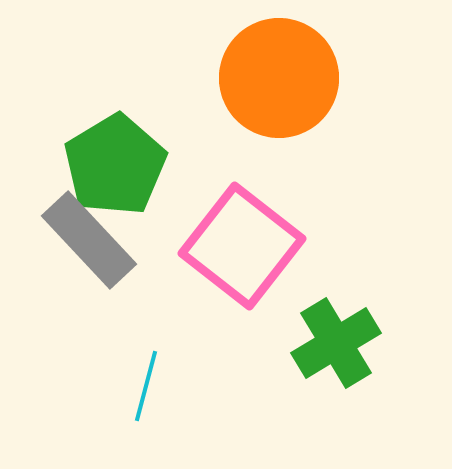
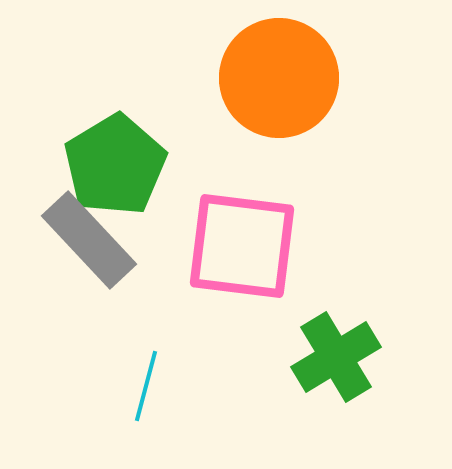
pink square: rotated 31 degrees counterclockwise
green cross: moved 14 px down
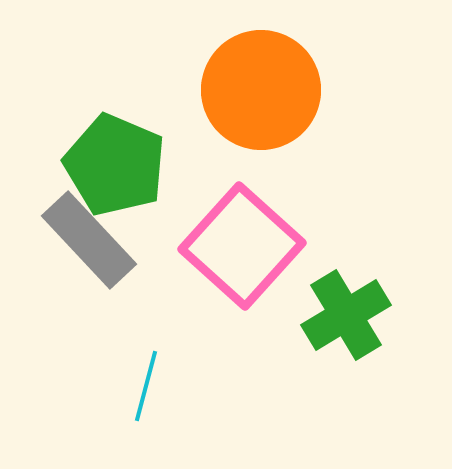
orange circle: moved 18 px left, 12 px down
green pentagon: rotated 18 degrees counterclockwise
pink square: rotated 35 degrees clockwise
green cross: moved 10 px right, 42 px up
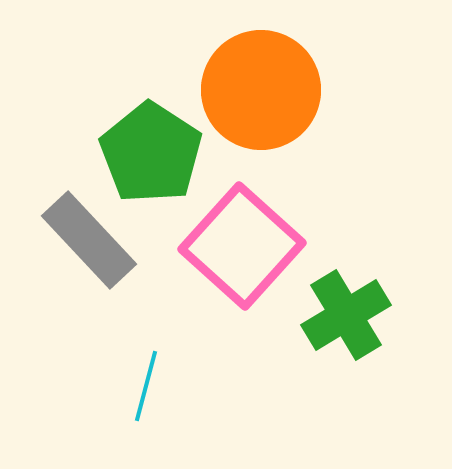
green pentagon: moved 36 px right, 12 px up; rotated 10 degrees clockwise
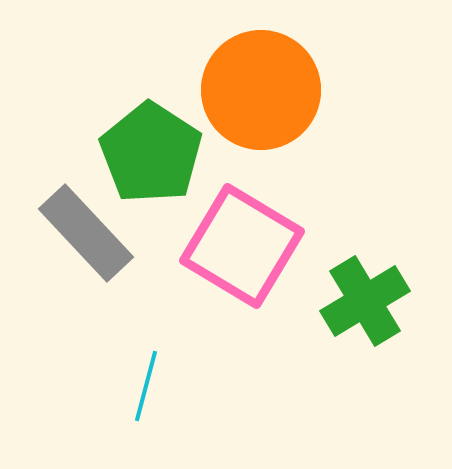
gray rectangle: moved 3 px left, 7 px up
pink square: rotated 11 degrees counterclockwise
green cross: moved 19 px right, 14 px up
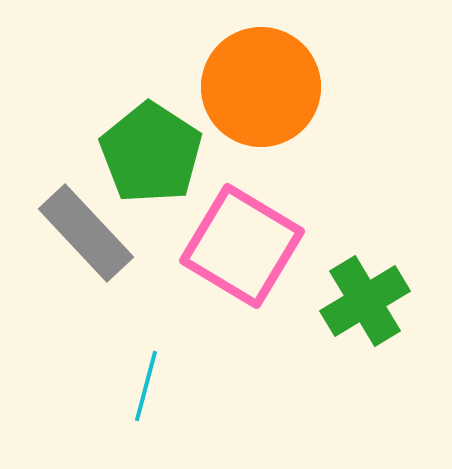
orange circle: moved 3 px up
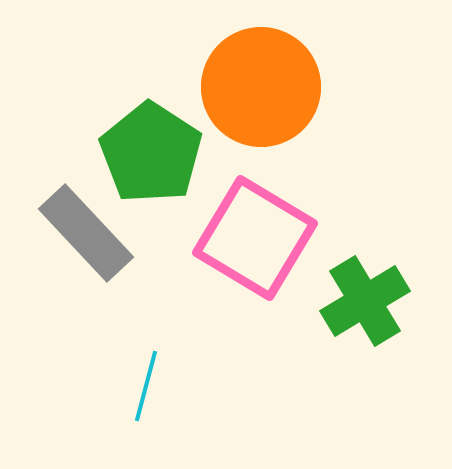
pink square: moved 13 px right, 8 px up
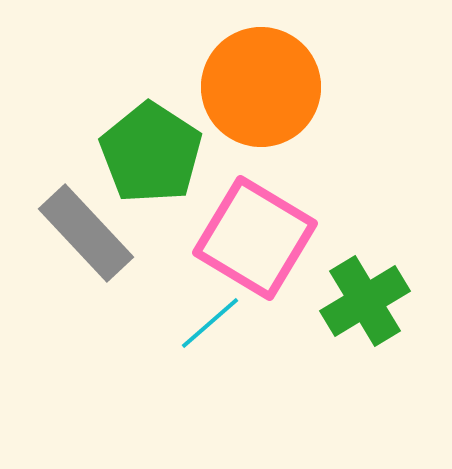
cyan line: moved 64 px right, 63 px up; rotated 34 degrees clockwise
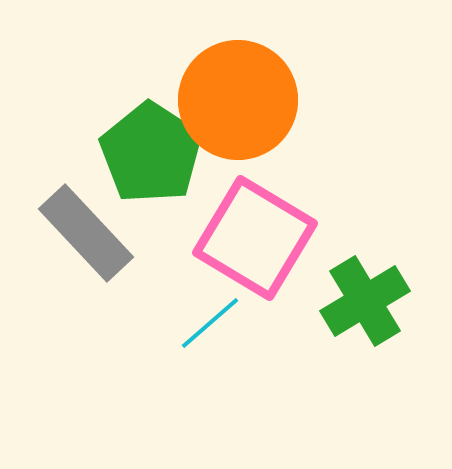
orange circle: moved 23 px left, 13 px down
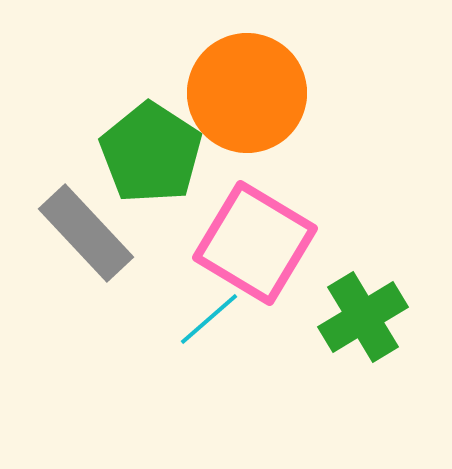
orange circle: moved 9 px right, 7 px up
pink square: moved 5 px down
green cross: moved 2 px left, 16 px down
cyan line: moved 1 px left, 4 px up
